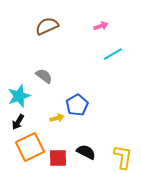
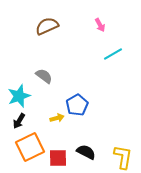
pink arrow: moved 1 px left, 1 px up; rotated 80 degrees clockwise
black arrow: moved 1 px right, 1 px up
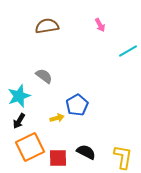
brown semicircle: rotated 15 degrees clockwise
cyan line: moved 15 px right, 3 px up
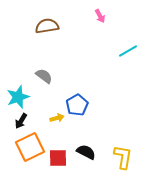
pink arrow: moved 9 px up
cyan star: moved 1 px left, 1 px down
black arrow: moved 2 px right
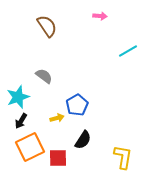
pink arrow: rotated 56 degrees counterclockwise
brown semicircle: rotated 65 degrees clockwise
black semicircle: moved 3 px left, 12 px up; rotated 96 degrees clockwise
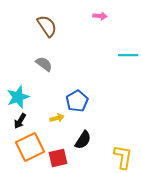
cyan line: moved 4 px down; rotated 30 degrees clockwise
gray semicircle: moved 12 px up
blue pentagon: moved 4 px up
black arrow: moved 1 px left
red square: rotated 12 degrees counterclockwise
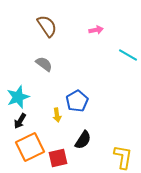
pink arrow: moved 4 px left, 14 px down; rotated 16 degrees counterclockwise
cyan line: rotated 30 degrees clockwise
yellow arrow: moved 3 px up; rotated 96 degrees clockwise
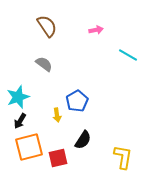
orange square: moved 1 px left; rotated 12 degrees clockwise
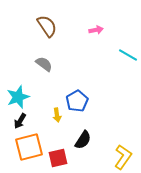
yellow L-shape: rotated 25 degrees clockwise
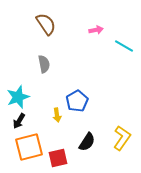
brown semicircle: moved 1 px left, 2 px up
cyan line: moved 4 px left, 9 px up
gray semicircle: rotated 42 degrees clockwise
black arrow: moved 1 px left
black semicircle: moved 4 px right, 2 px down
yellow L-shape: moved 1 px left, 19 px up
